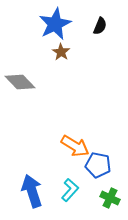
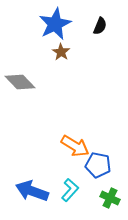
blue arrow: rotated 52 degrees counterclockwise
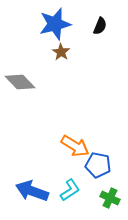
blue star: rotated 12 degrees clockwise
cyan L-shape: rotated 15 degrees clockwise
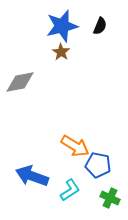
blue star: moved 7 px right, 2 px down
gray diamond: rotated 56 degrees counterclockwise
blue arrow: moved 15 px up
